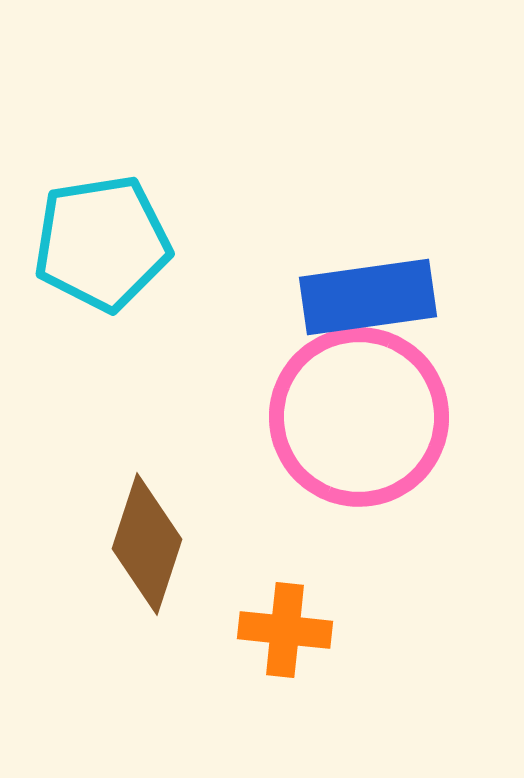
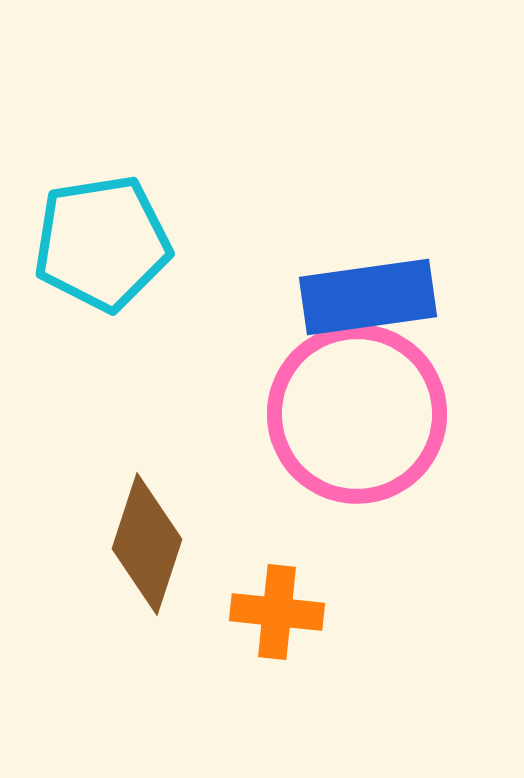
pink circle: moved 2 px left, 3 px up
orange cross: moved 8 px left, 18 px up
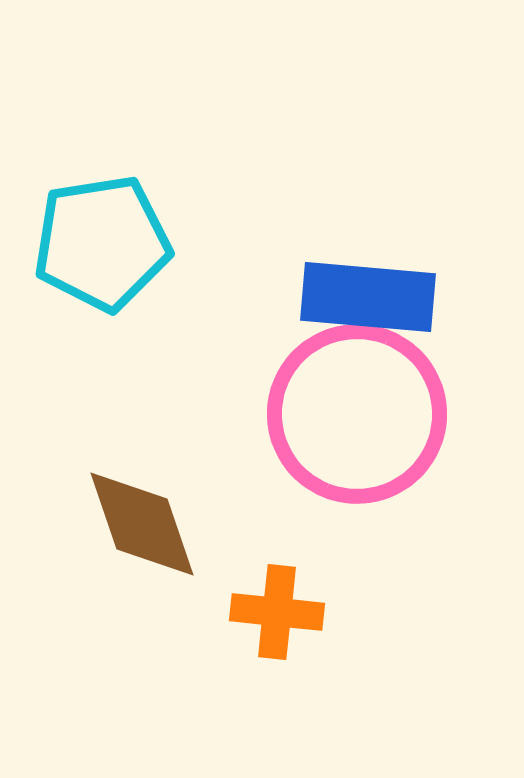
blue rectangle: rotated 13 degrees clockwise
brown diamond: moved 5 px left, 20 px up; rotated 37 degrees counterclockwise
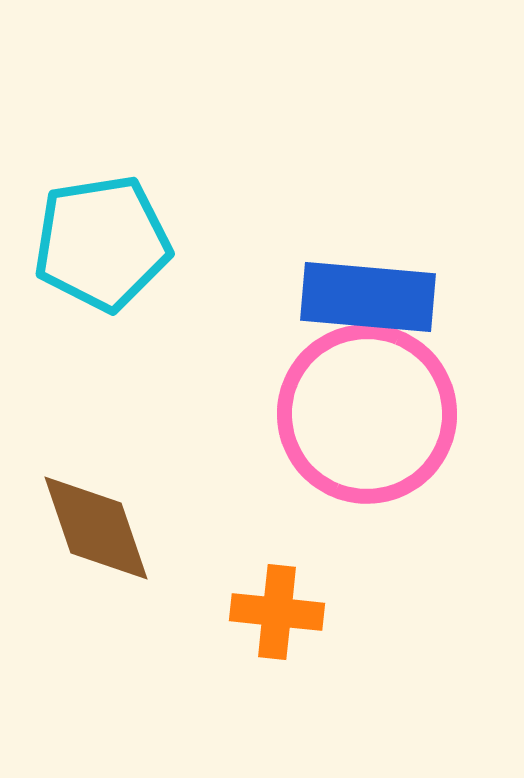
pink circle: moved 10 px right
brown diamond: moved 46 px left, 4 px down
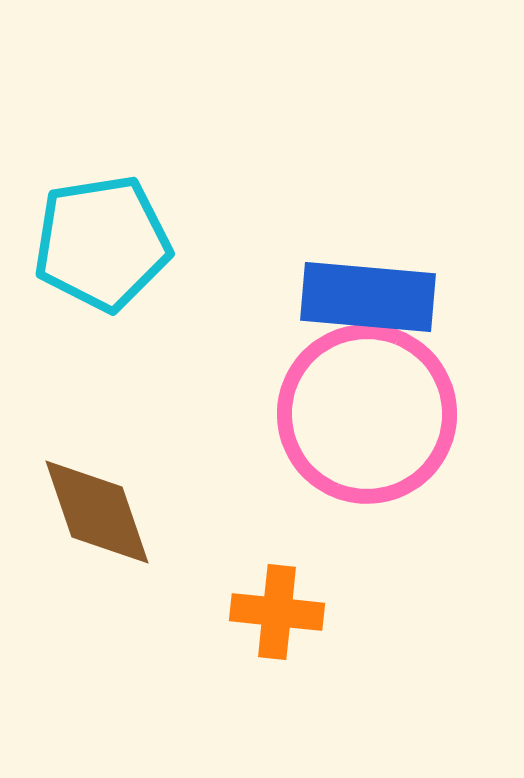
brown diamond: moved 1 px right, 16 px up
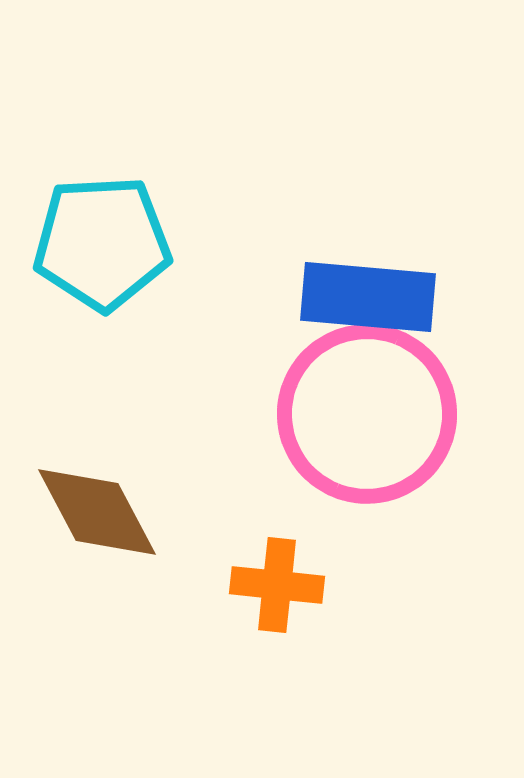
cyan pentagon: rotated 6 degrees clockwise
brown diamond: rotated 9 degrees counterclockwise
orange cross: moved 27 px up
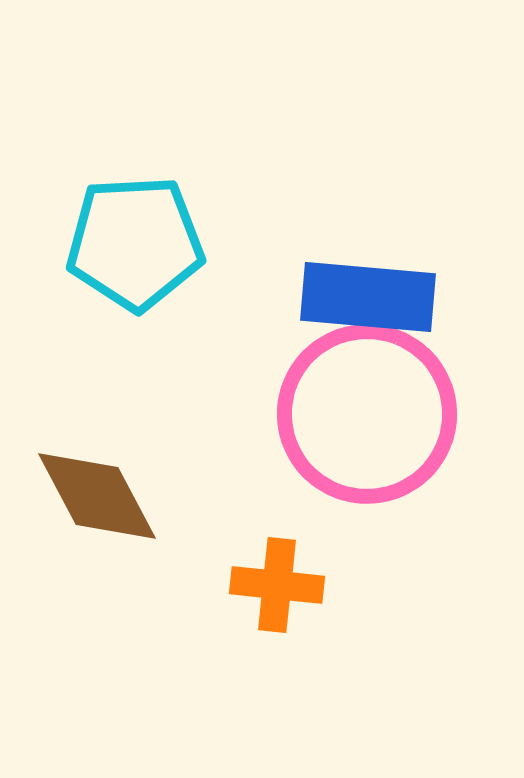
cyan pentagon: moved 33 px right
brown diamond: moved 16 px up
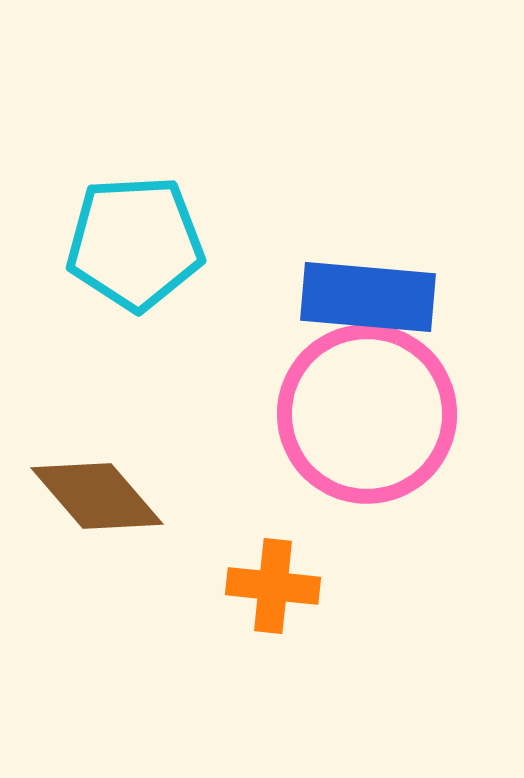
brown diamond: rotated 13 degrees counterclockwise
orange cross: moved 4 px left, 1 px down
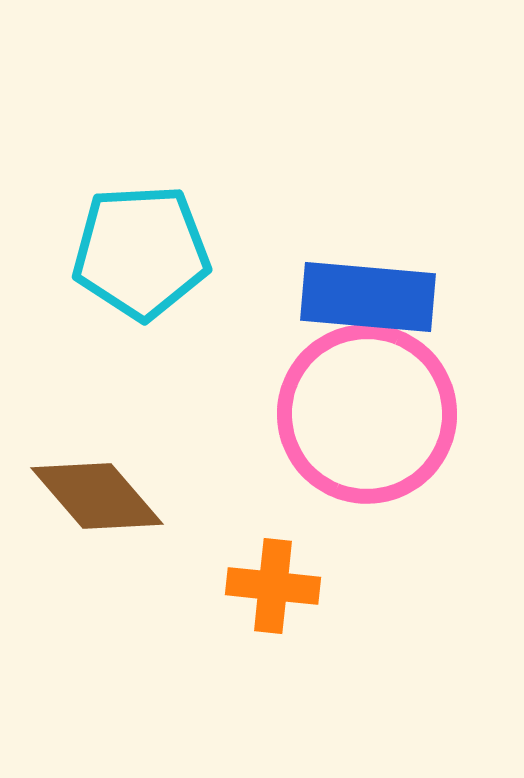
cyan pentagon: moved 6 px right, 9 px down
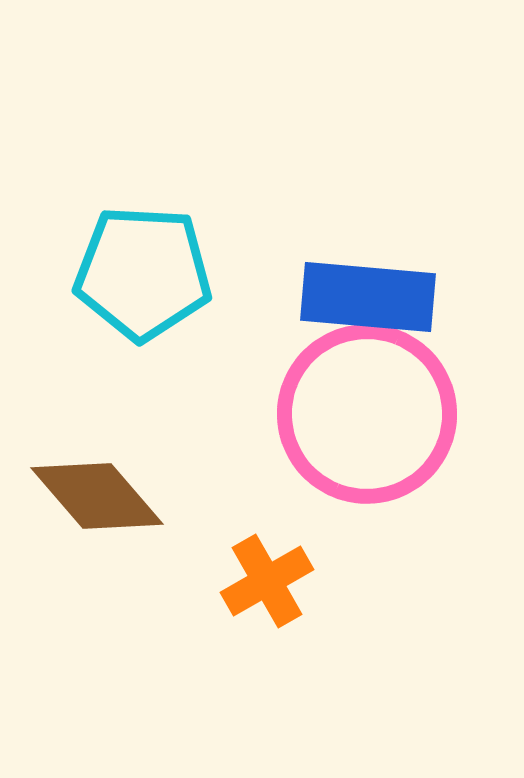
cyan pentagon: moved 2 px right, 21 px down; rotated 6 degrees clockwise
orange cross: moved 6 px left, 5 px up; rotated 36 degrees counterclockwise
